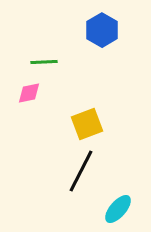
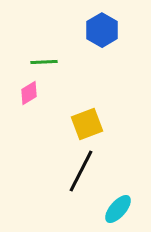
pink diamond: rotated 20 degrees counterclockwise
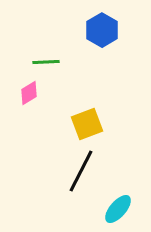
green line: moved 2 px right
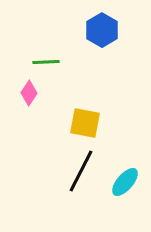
pink diamond: rotated 25 degrees counterclockwise
yellow square: moved 2 px left, 1 px up; rotated 32 degrees clockwise
cyan ellipse: moved 7 px right, 27 px up
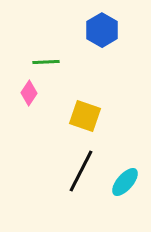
yellow square: moved 7 px up; rotated 8 degrees clockwise
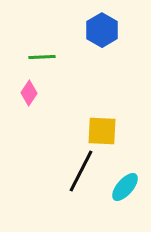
green line: moved 4 px left, 5 px up
yellow square: moved 17 px right, 15 px down; rotated 16 degrees counterclockwise
cyan ellipse: moved 5 px down
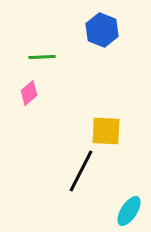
blue hexagon: rotated 8 degrees counterclockwise
pink diamond: rotated 15 degrees clockwise
yellow square: moved 4 px right
cyan ellipse: moved 4 px right, 24 px down; rotated 8 degrees counterclockwise
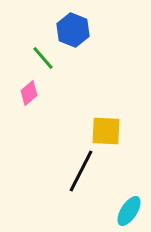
blue hexagon: moved 29 px left
green line: moved 1 px right, 1 px down; rotated 52 degrees clockwise
